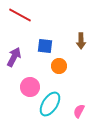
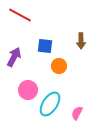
pink circle: moved 2 px left, 3 px down
pink semicircle: moved 2 px left, 2 px down
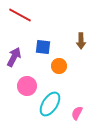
blue square: moved 2 px left, 1 px down
pink circle: moved 1 px left, 4 px up
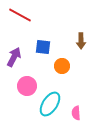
orange circle: moved 3 px right
pink semicircle: moved 1 px left; rotated 32 degrees counterclockwise
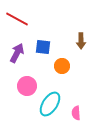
red line: moved 3 px left, 4 px down
purple arrow: moved 3 px right, 4 px up
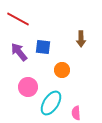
red line: moved 1 px right
brown arrow: moved 2 px up
purple arrow: moved 2 px right, 1 px up; rotated 66 degrees counterclockwise
orange circle: moved 4 px down
pink circle: moved 1 px right, 1 px down
cyan ellipse: moved 1 px right, 1 px up
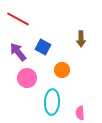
blue square: rotated 21 degrees clockwise
purple arrow: moved 1 px left
pink circle: moved 1 px left, 9 px up
cyan ellipse: moved 1 px right, 1 px up; rotated 30 degrees counterclockwise
pink semicircle: moved 4 px right
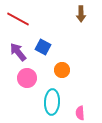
brown arrow: moved 25 px up
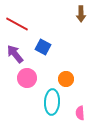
red line: moved 1 px left, 5 px down
purple arrow: moved 3 px left, 2 px down
orange circle: moved 4 px right, 9 px down
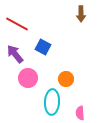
pink circle: moved 1 px right
